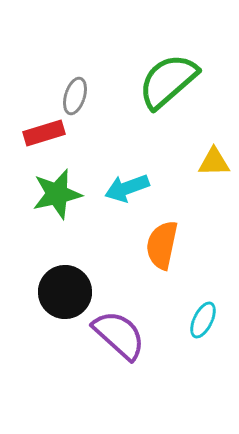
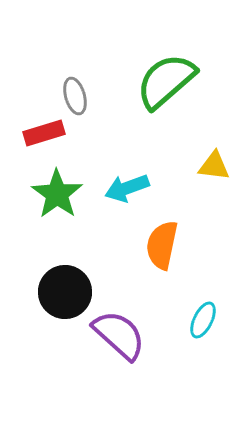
green semicircle: moved 2 px left
gray ellipse: rotated 33 degrees counterclockwise
yellow triangle: moved 4 px down; rotated 8 degrees clockwise
green star: rotated 24 degrees counterclockwise
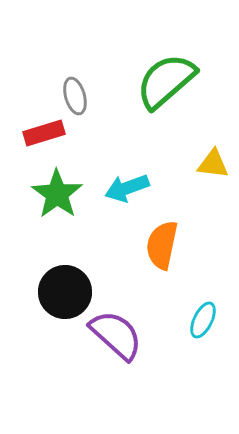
yellow triangle: moved 1 px left, 2 px up
purple semicircle: moved 3 px left
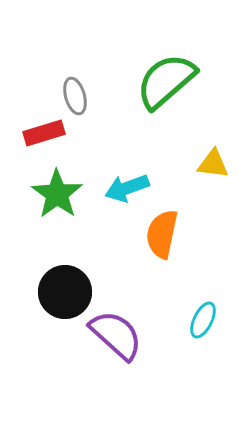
orange semicircle: moved 11 px up
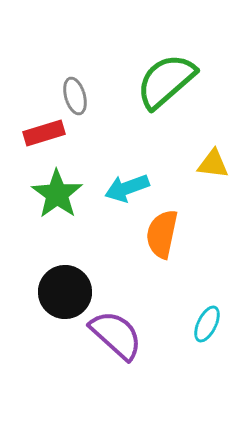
cyan ellipse: moved 4 px right, 4 px down
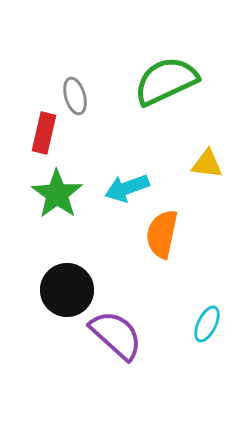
green semicircle: rotated 16 degrees clockwise
red rectangle: rotated 60 degrees counterclockwise
yellow triangle: moved 6 px left
black circle: moved 2 px right, 2 px up
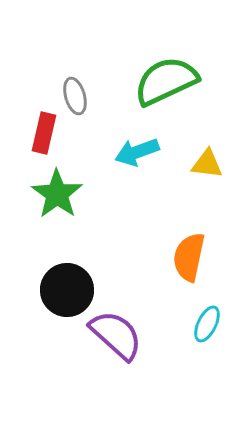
cyan arrow: moved 10 px right, 36 px up
orange semicircle: moved 27 px right, 23 px down
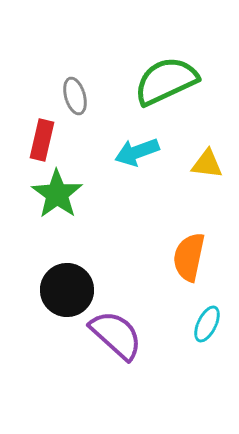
red rectangle: moved 2 px left, 7 px down
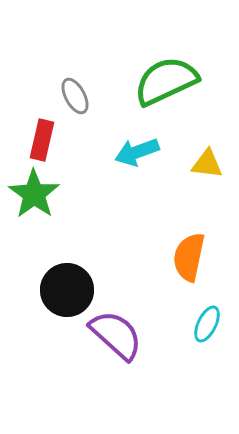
gray ellipse: rotated 12 degrees counterclockwise
green star: moved 23 px left
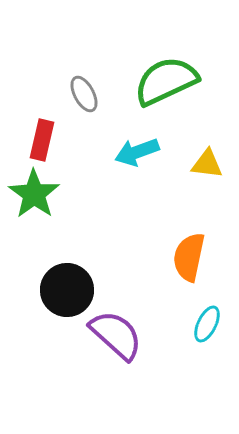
gray ellipse: moved 9 px right, 2 px up
